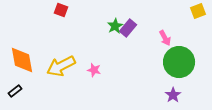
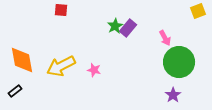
red square: rotated 16 degrees counterclockwise
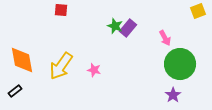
green star: rotated 21 degrees counterclockwise
green circle: moved 1 px right, 2 px down
yellow arrow: rotated 28 degrees counterclockwise
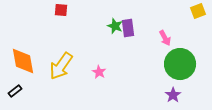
purple rectangle: rotated 48 degrees counterclockwise
orange diamond: moved 1 px right, 1 px down
pink star: moved 5 px right, 2 px down; rotated 16 degrees clockwise
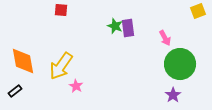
pink star: moved 23 px left, 14 px down
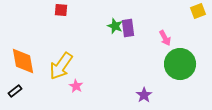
purple star: moved 29 px left
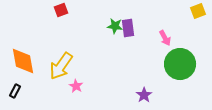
red square: rotated 24 degrees counterclockwise
green star: rotated 14 degrees counterclockwise
black rectangle: rotated 24 degrees counterclockwise
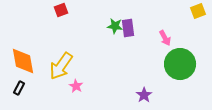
black rectangle: moved 4 px right, 3 px up
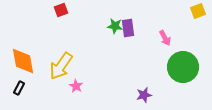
green circle: moved 3 px right, 3 px down
purple star: rotated 21 degrees clockwise
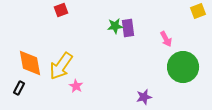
green star: rotated 14 degrees counterclockwise
pink arrow: moved 1 px right, 1 px down
orange diamond: moved 7 px right, 2 px down
purple star: moved 2 px down
